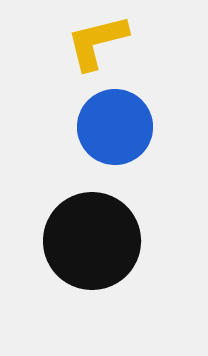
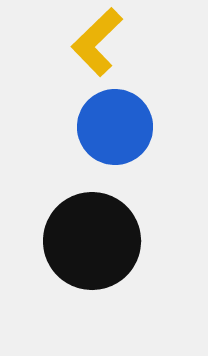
yellow L-shape: rotated 30 degrees counterclockwise
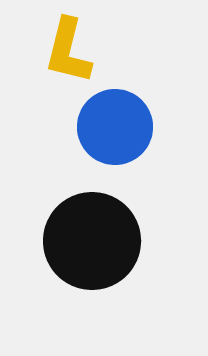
yellow L-shape: moved 29 px left, 9 px down; rotated 32 degrees counterclockwise
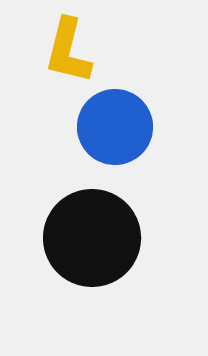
black circle: moved 3 px up
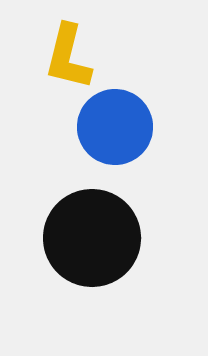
yellow L-shape: moved 6 px down
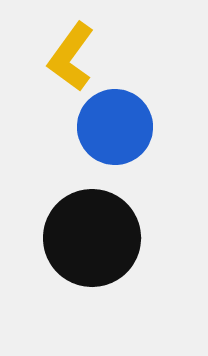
yellow L-shape: moved 3 px right; rotated 22 degrees clockwise
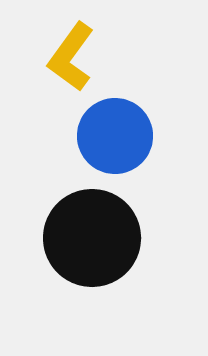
blue circle: moved 9 px down
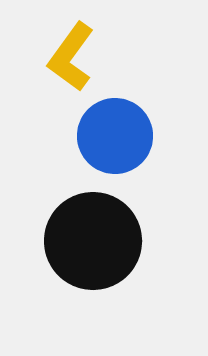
black circle: moved 1 px right, 3 px down
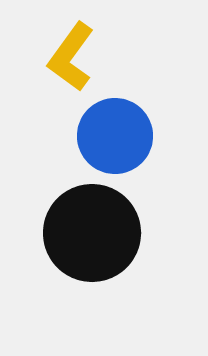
black circle: moved 1 px left, 8 px up
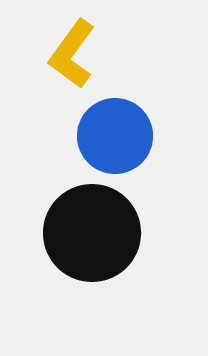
yellow L-shape: moved 1 px right, 3 px up
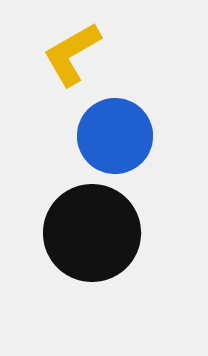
yellow L-shape: rotated 24 degrees clockwise
